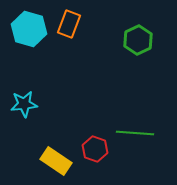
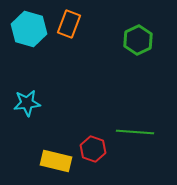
cyan star: moved 3 px right, 1 px up
green line: moved 1 px up
red hexagon: moved 2 px left
yellow rectangle: rotated 20 degrees counterclockwise
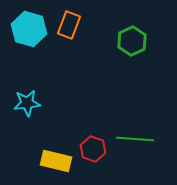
orange rectangle: moved 1 px down
green hexagon: moved 6 px left, 1 px down
green line: moved 7 px down
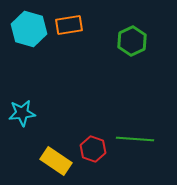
orange rectangle: rotated 60 degrees clockwise
cyan star: moved 5 px left, 10 px down
yellow rectangle: rotated 20 degrees clockwise
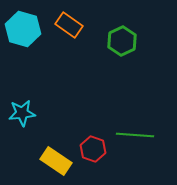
orange rectangle: rotated 44 degrees clockwise
cyan hexagon: moved 6 px left
green hexagon: moved 10 px left
green line: moved 4 px up
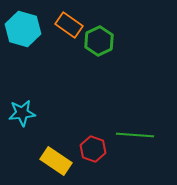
green hexagon: moved 23 px left
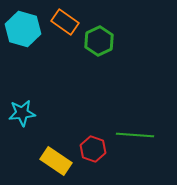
orange rectangle: moved 4 px left, 3 px up
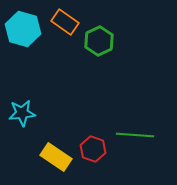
yellow rectangle: moved 4 px up
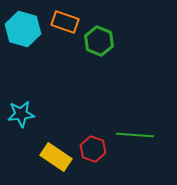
orange rectangle: rotated 16 degrees counterclockwise
green hexagon: rotated 12 degrees counterclockwise
cyan star: moved 1 px left, 1 px down
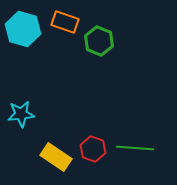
green line: moved 13 px down
